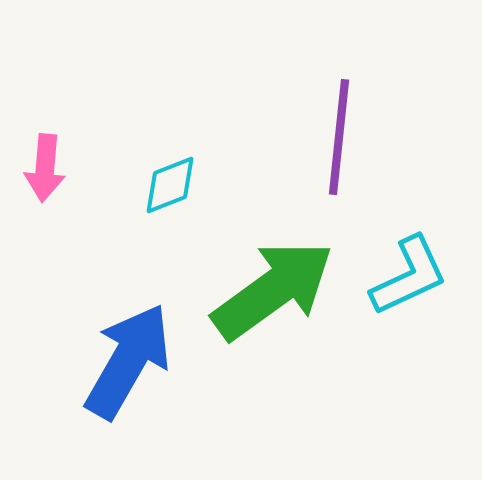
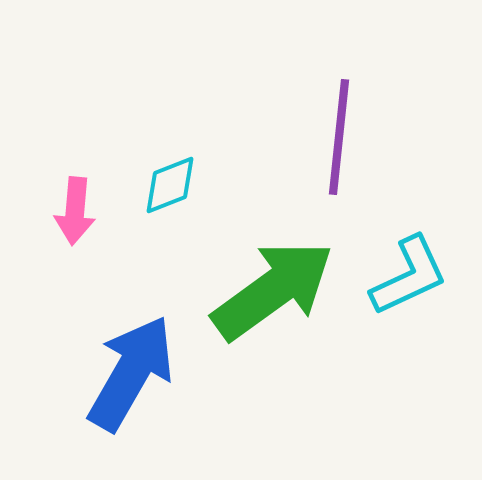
pink arrow: moved 30 px right, 43 px down
blue arrow: moved 3 px right, 12 px down
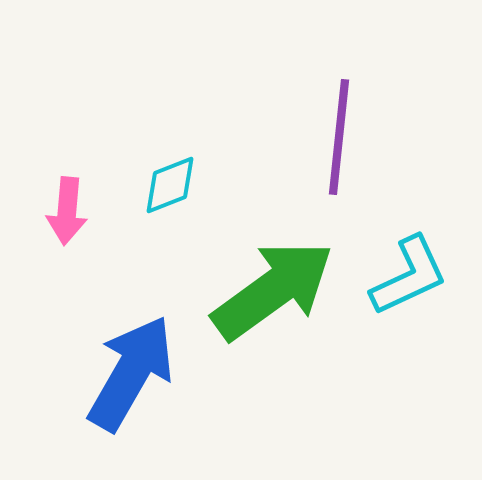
pink arrow: moved 8 px left
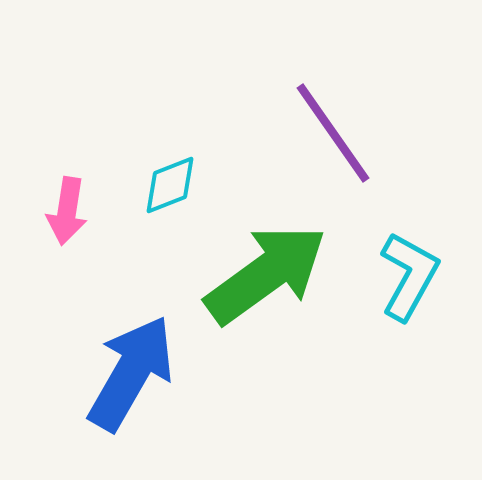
purple line: moved 6 px left, 4 px up; rotated 41 degrees counterclockwise
pink arrow: rotated 4 degrees clockwise
cyan L-shape: rotated 36 degrees counterclockwise
green arrow: moved 7 px left, 16 px up
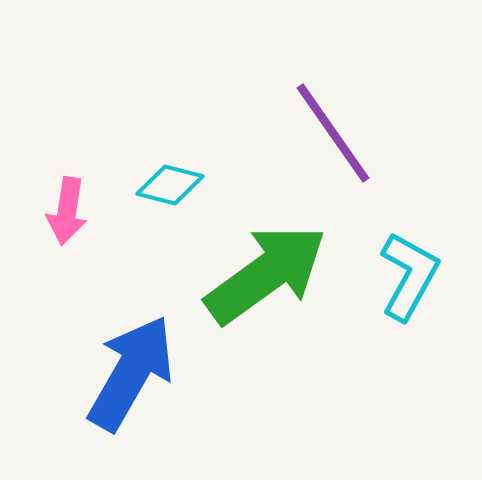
cyan diamond: rotated 36 degrees clockwise
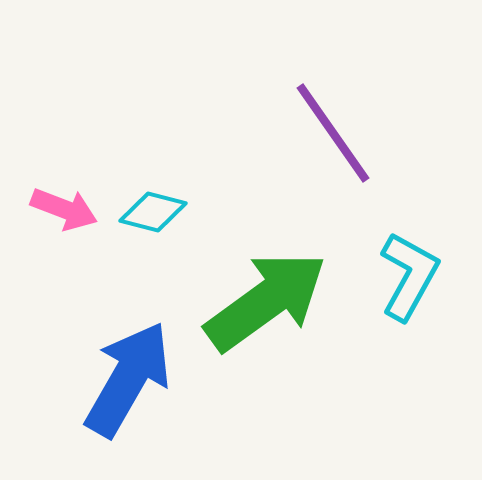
cyan diamond: moved 17 px left, 27 px down
pink arrow: moved 3 px left, 2 px up; rotated 78 degrees counterclockwise
green arrow: moved 27 px down
blue arrow: moved 3 px left, 6 px down
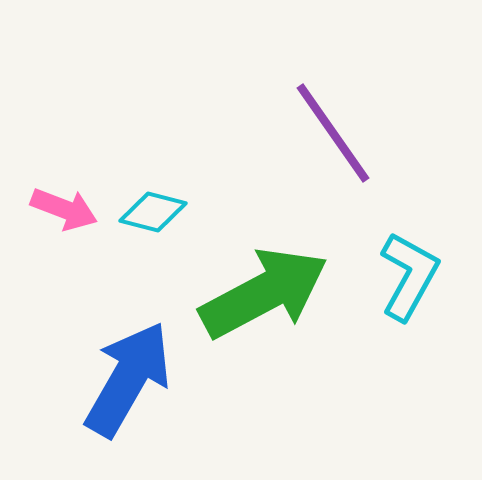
green arrow: moved 2 px left, 8 px up; rotated 8 degrees clockwise
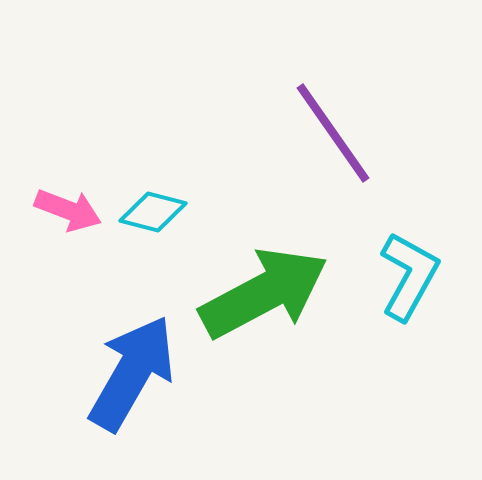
pink arrow: moved 4 px right, 1 px down
blue arrow: moved 4 px right, 6 px up
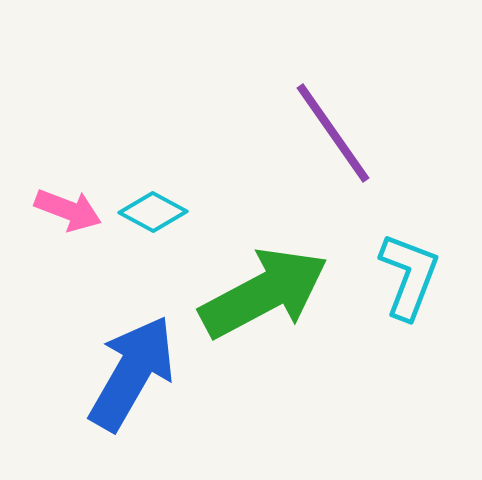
cyan diamond: rotated 14 degrees clockwise
cyan L-shape: rotated 8 degrees counterclockwise
